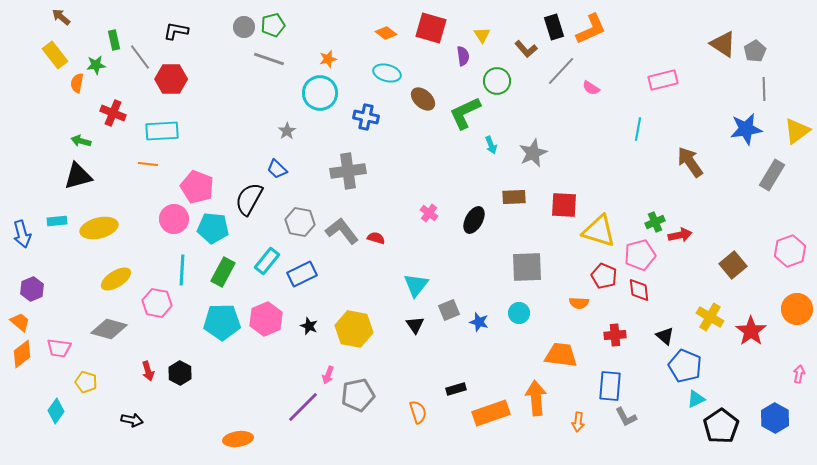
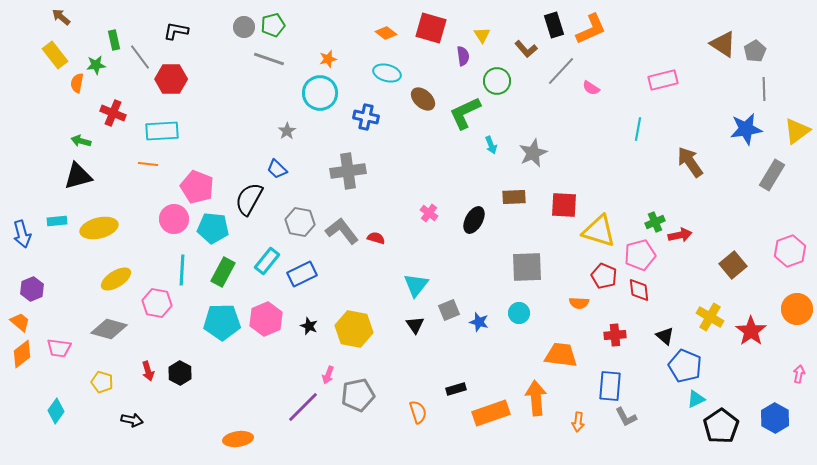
black rectangle at (554, 27): moved 2 px up
yellow pentagon at (86, 382): moved 16 px right
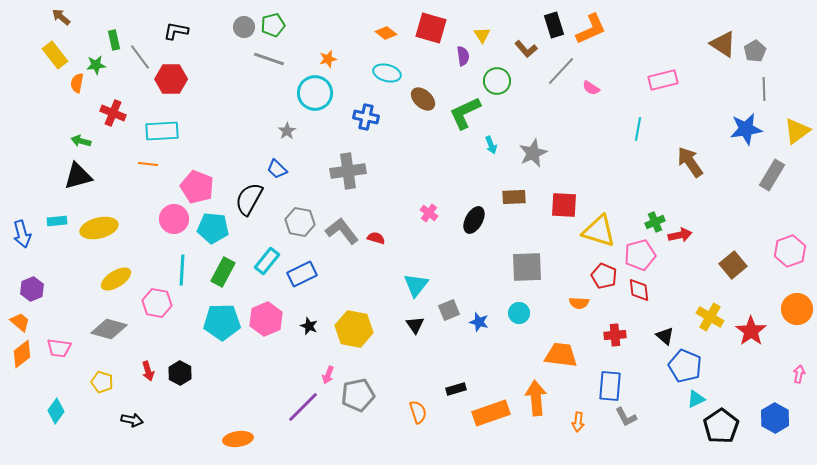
cyan circle at (320, 93): moved 5 px left
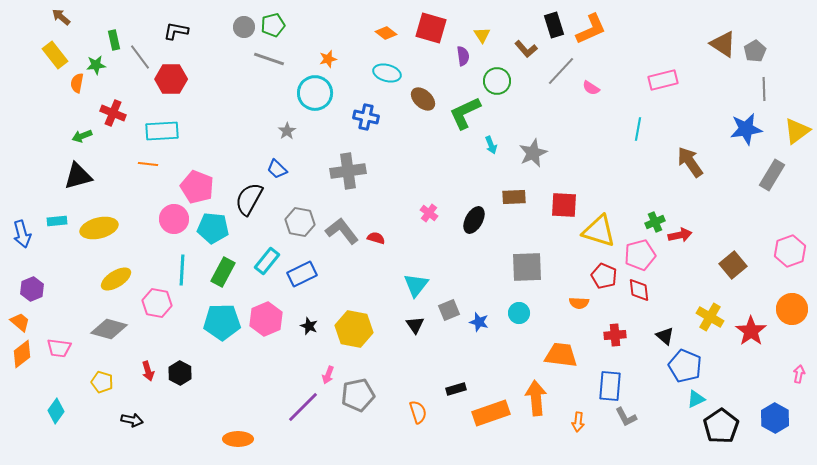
green arrow at (81, 141): moved 1 px right, 5 px up; rotated 36 degrees counterclockwise
orange circle at (797, 309): moved 5 px left
orange ellipse at (238, 439): rotated 8 degrees clockwise
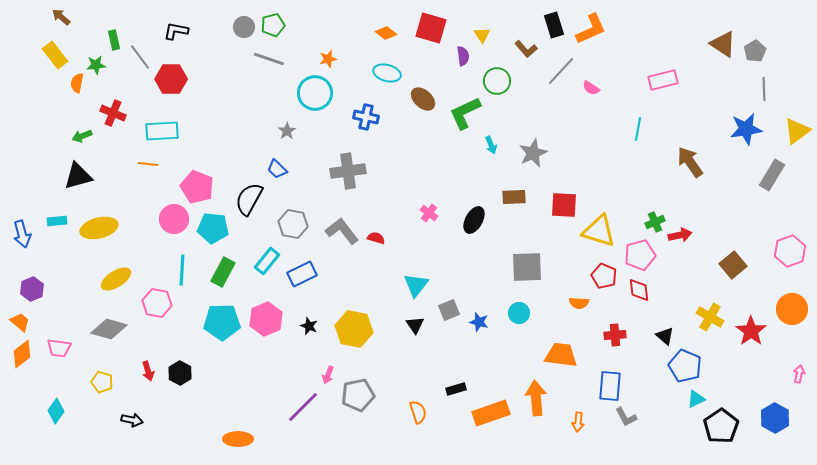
gray hexagon at (300, 222): moved 7 px left, 2 px down
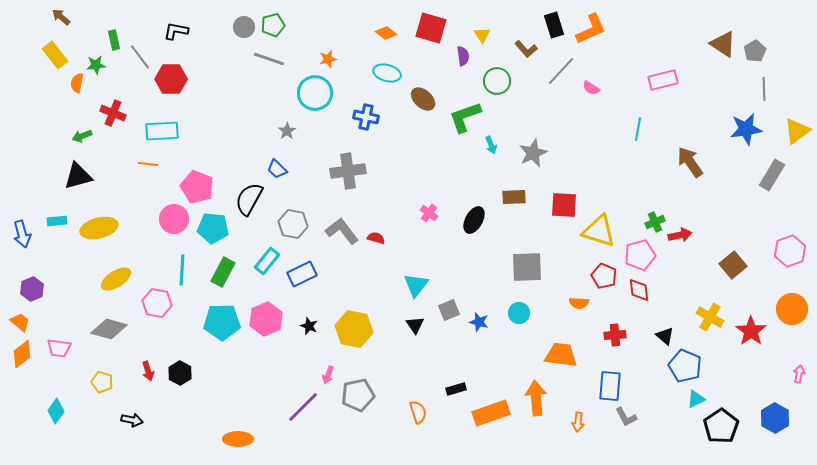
green L-shape at (465, 113): moved 4 px down; rotated 6 degrees clockwise
